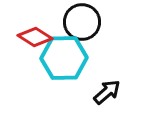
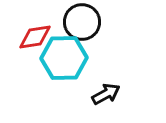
red diamond: rotated 40 degrees counterclockwise
black arrow: moved 1 px left, 2 px down; rotated 12 degrees clockwise
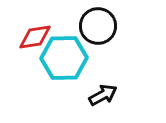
black circle: moved 16 px right, 4 px down
black arrow: moved 3 px left, 1 px down
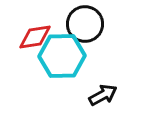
black circle: moved 13 px left, 2 px up
cyan hexagon: moved 2 px left, 2 px up
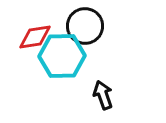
black circle: moved 2 px down
black arrow: rotated 80 degrees counterclockwise
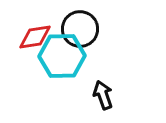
black circle: moved 5 px left, 3 px down
